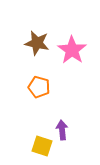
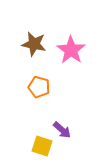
brown star: moved 3 px left, 1 px down
pink star: moved 1 px left
purple arrow: rotated 138 degrees clockwise
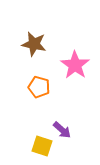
pink star: moved 4 px right, 15 px down
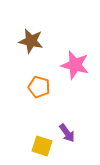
brown star: moved 3 px left, 3 px up
pink star: rotated 20 degrees counterclockwise
purple arrow: moved 5 px right, 3 px down; rotated 12 degrees clockwise
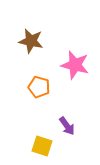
purple arrow: moved 7 px up
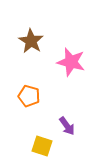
brown star: rotated 20 degrees clockwise
pink star: moved 4 px left, 3 px up
orange pentagon: moved 10 px left, 9 px down
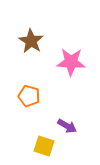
pink star: rotated 12 degrees counterclockwise
purple arrow: rotated 24 degrees counterclockwise
yellow square: moved 2 px right
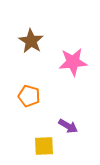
pink star: moved 2 px right; rotated 8 degrees counterclockwise
purple arrow: moved 1 px right
yellow square: rotated 20 degrees counterclockwise
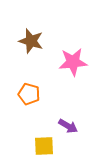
brown star: rotated 15 degrees counterclockwise
orange pentagon: moved 2 px up
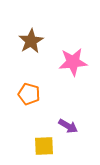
brown star: rotated 25 degrees clockwise
